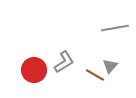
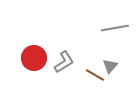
red circle: moved 12 px up
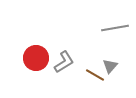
red circle: moved 2 px right
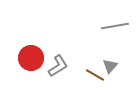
gray line: moved 2 px up
red circle: moved 5 px left
gray L-shape: moved 6 px left, 4 px down
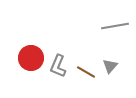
gray L-shape: rotated 145 degrees clockwise
brown line: moved 9 px left, 3 px up
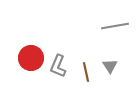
gray triangle: rotated 14 degrees counterclockwise
brown line: rotated 48 degrees clockwise
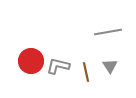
gray line: moved 7 px left, 6 px down
red circle: moved 3 px down
gray L-shape: rotated 80 degrees clockwise
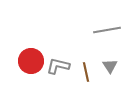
gray line: moved 1 px left, 2 px up
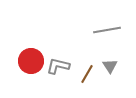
brown line: moved 1 px right, 2 px down; rotated 42 degrees clockwise
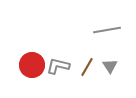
red circle: moved 1 px right, 4 px down
brown line: moved 7 px up
